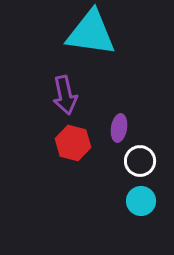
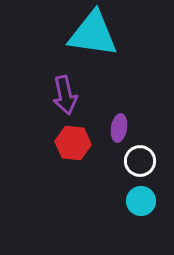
cyan triangle: moved 2 px right, 1 px down
red hexagon: rotated 8 degrees counterclockwise
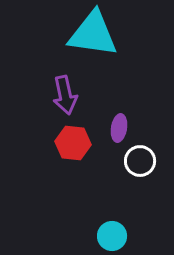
cyan circle: moved 29 px left, 35 px down
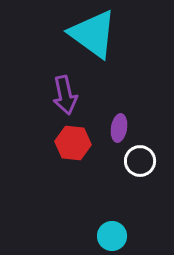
cyan triangle: rotated 28 degrees clockwise
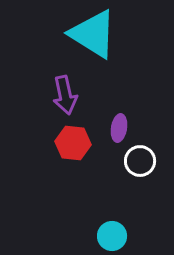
cyan triangle: rotated 4 degrees counterclockwise
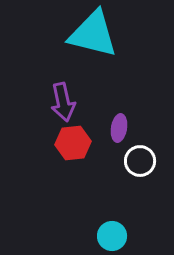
cyan triangle: rotated 18 degrees counterclockwise
purple arrow: moved 2 px left, 7 px down
red hexagon: rotated 12 degrees counterclockwise
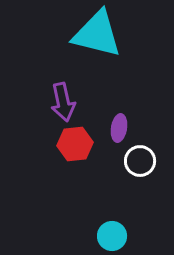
cyan triangle: moved 4 px right
red hexagon: moved 2 px right, 1 px down
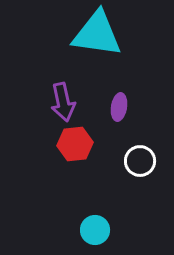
cyan triangle: rotated 6 degrees counterclockwise
purple ellipse: moved 21 px up
cyan circle: moved 17 px left, 6 px up
